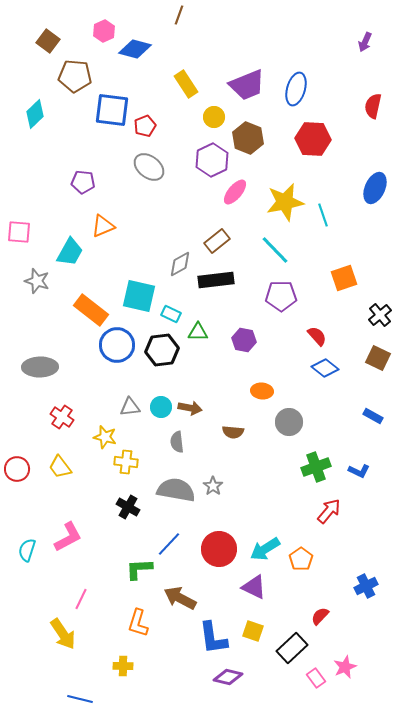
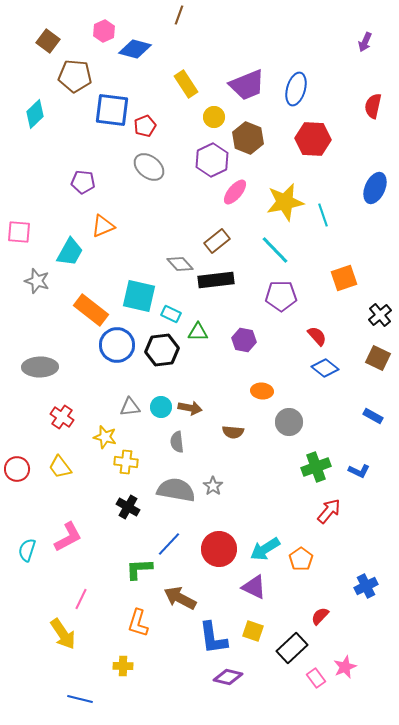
gray diamond at (180, 264): rotated 76 degrees clockwise
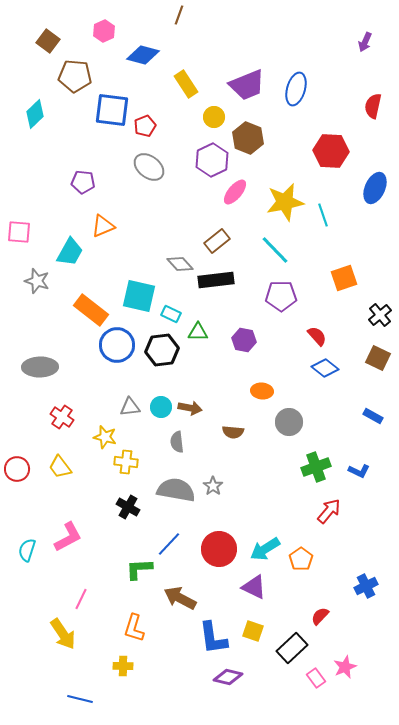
blue diamond at (135, 49): moved 8 px right, 6 px down
red hexagon at (313, 139): moved 18 px right, 12 px down
orange L-shape at (138, 623): moved 4 px left, 5 px down
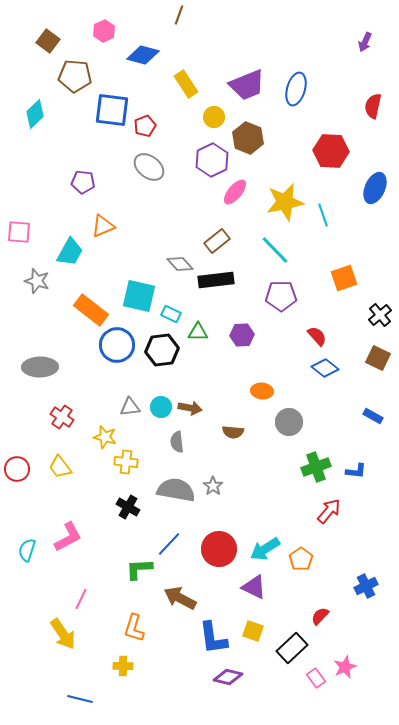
purple hexagon at (244, 340): moved 2 px left, 5 px up; rotated 15 degrees counterclockwise
blue L-shape at (359, 471): moved 3 px left; rotated 20 degrees counterclockwise
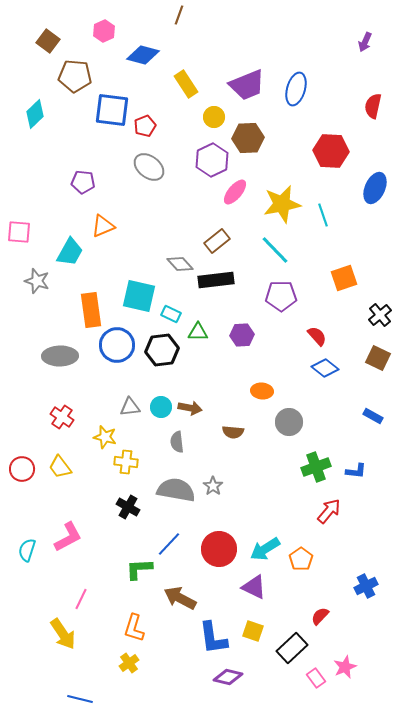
brown hexagon at (248, 138): rotated 24 degrees counterclockwise
yellow star at (285, 202): moved 3 px left, 2 px down
orange rectangle at (91, 310): rotated 44 degrees clockwise
gray ellipse at (40, 367): moved 20 px right, 11 px up
red circle at (17, 469): moved 5 px right
yellow cross at (123, 666): moved 6 px right, 3 px up; rotated 36 degrees counterclockwise
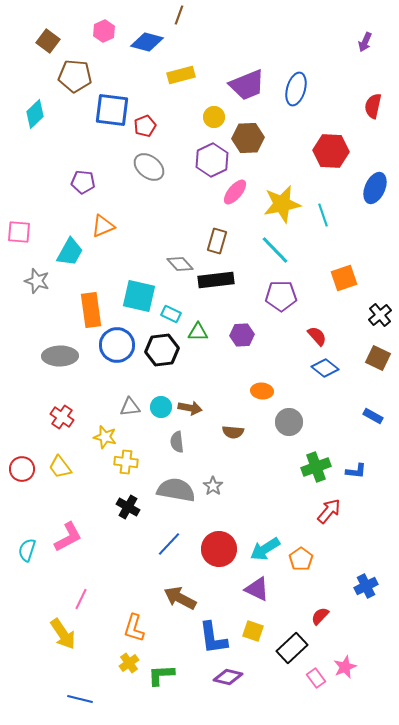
blue diamond at (143, 55): moved 4 px right, 13 px up
yellow rectangle at (186, 84): moved 5 px left, 9 px up; rotated 72 degrees counterclockwise
brown rectangle at (217, 241): rotated 35 degrees counterclockwise
green L-shape at (139, 569): moved 22 px right, 106 px down
purple triangle at (254, 587): moved 3 px right, 2 px down
